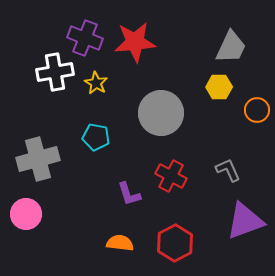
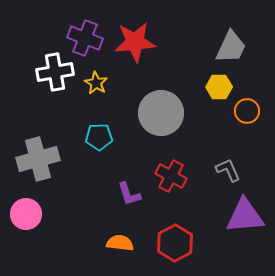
orange circle: moved 10 px left, 1 px down
cyan pentagon: moved 3 px right; rotated 12 degrees counterclockwise
purple triangle: moved 5 px up; rotated 15 degrees clockwise
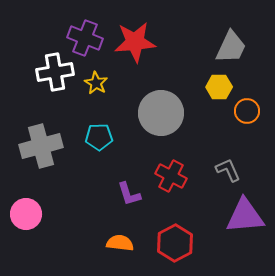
gray cross: moved 3 px right, 13 px up
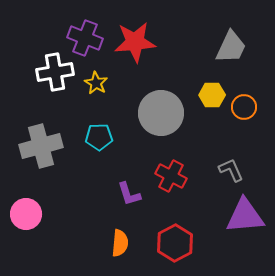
yellow hexagon: moved 7 px left, 8 px down
orange circle: moved 3 px left, 4 px up
gray L-shape: moved 3 px right
orange semicircle: rotated 88 degrees clockwise
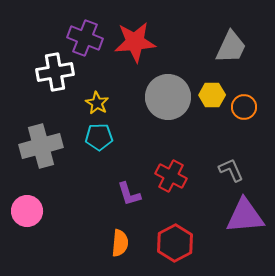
yellow star: moved 1 px right, 20 px down
gray circle: moved 7 px right, 16 px up
pink circle: moved 1 px right, 3 px up
